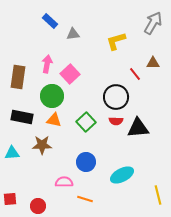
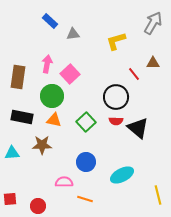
red line: moved 1 px left
black triangle: rotated 45 degrees clockwise
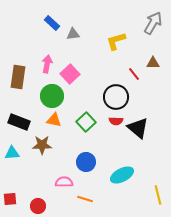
blue rectangle: moved 2 px right, 2 px down
black rectangle: moved 3 px left, 5 px down; rotated 10 degrees clockwise
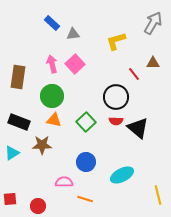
pink arrow: moved 5 px right; rotated 24 degrees counterclockwise
pink square: moved 5 px right, 10 px up
cyan triangle: rotated 28 degrees counterclockwise
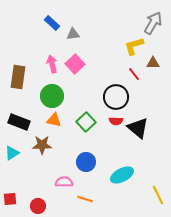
yellow L-shape: moved 18 px right, 5 px down
yellow line: rotated 12 degrees counterclockwise
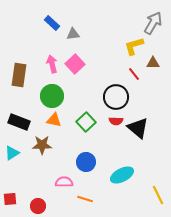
brown rectangle: moved 1 px right, 2 px up
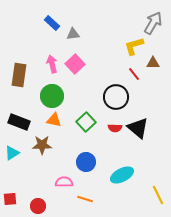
red semicircle: moved 1 px left, 7 px down
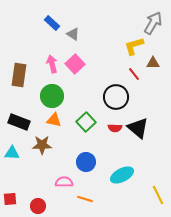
gray triangle: rotated 40 degrees clockwise
cyan triangle: rotated 35 degrees clockwise
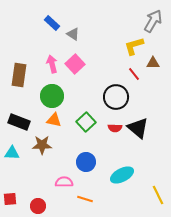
gray arrow: moved 2 px up
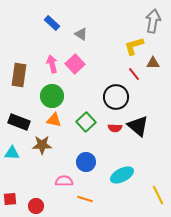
gray arrow: rotated 20 degrees counterclockwise
gray triangle: moved 8 px right
black triangle: moved 2 px up
pink semicircle: moved 1 px up
red circle: moved 2 px left
